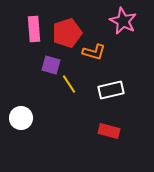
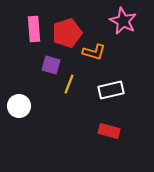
yellow line: rotated 54 degrees clockwise
white circle: moved 2 px left, 12 px up
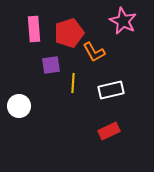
red pentagon: moved 2 px right
orange L-shape: rotated 45 degrees clockwise
purple square: rotated 24 degrees counterclockwise
yellow line: moved 4 px right, 1 px up; rotated 18 degrees counterclockwise
red rectangle: rotated 40 degrees counterclockwise
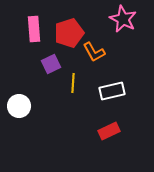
pink star: moved 2 px up
purple square: moved 1 px up; rotated 18 degrees counterclockwise
white rectangle: moved 1 px right, 1 px down
